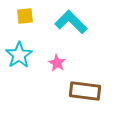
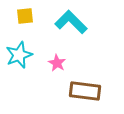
cyan star: rotated 12 degrees clockwise
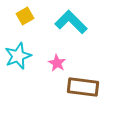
yellow square: rotated 24 degrees counterclockwise
cyan star: moved 1 px left, 1 px down
brown rectangle: moved 2 px left, 4 px up
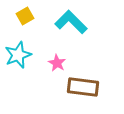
cyan star: moved 1 px up
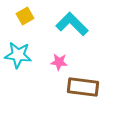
cyan L-shape: moved 1 px right, 2 px down
cyan star: rotated 28 degrees clockwise
pink star: moved 2 px right, 1 px up; rotated 24 degrees counterclockwise
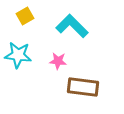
cyan L-shape: moved 2 px down
pink star: moved 1 px left, 1 px up
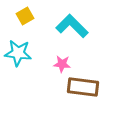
cyan star: moved 2 px up
pink star: moved 4 px right, 3 px down
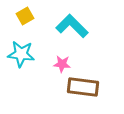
cyan star: moved 3 px right, 1 px down
